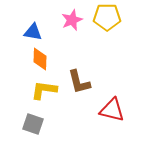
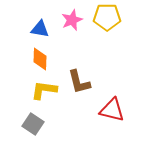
blue triangle: moved 7 px right, 3 px up
gray square: rotated 15 degrees clockwise
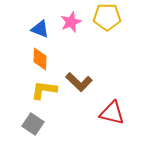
pink star: moved 1 px left, 2 px down
blue triangle: rotated 12 degrees clockwise
brown L-shape: rotated 32 degrees counterclockwise
red triangle: moved 3 px down
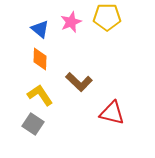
blue triangle: rotated 18 degrees clockwise
yellow L-shape: moved 4 px left, 5 px down; rotated 48 degrees clockwise
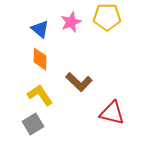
gray square: rotated 25 degrees clockwise
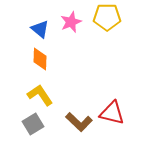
brown L-shape: moved 40 px down
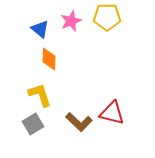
pink star: moved 1 px up
orange diamond: moved 9 px right
yellow L-shape: rotated 16 degrees clockwise
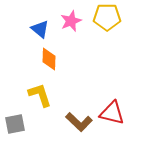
gray square: moved 18 px left; rotated 20 degrees clockwise
